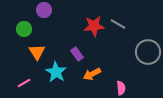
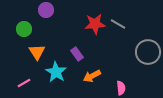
purple circle: moved 2 px right
red star: moved 1 px right, 2 px up
orange arrow: moved 2 px down
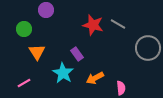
red star: moved 2 px left, 1 px down; rotated 20 degrees clockwise
gray circle: moved 4 px up
cyan star: moved 7 px right, 1 px down
orange arrow: moved 3 px right, 2 px down
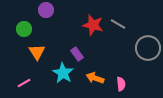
orange arrow: rotated 48 degrees clockwise
pink semicircle: moved 4 px up
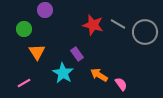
purple circle: moved 1 px left
gray circle: moved 3 px left, 16 px up
orange arrow: moved 4 px right, 3 px up; rotated 12 degrees clockwise
pink semicircle: rotated 32 degrees counterclockwise
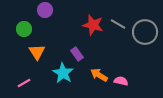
pink semicircle: moved 3 px up; rotated 40 degrees counterclockwise
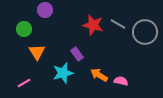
cyan star: rotated 25 degrees clockwise
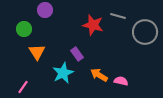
gray line: moved 8 px up; rotated 14 degrees counterclockwise
cyan star: rotated 10 degrees counterclockwise
pink line: moved 1 px left, 4 px down; rotated 24 degrees counterclockwise
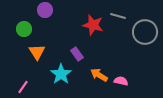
cyan star: moved 2 px left, 1 px down; rotated 10 degrees counterclockwise
